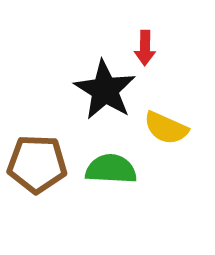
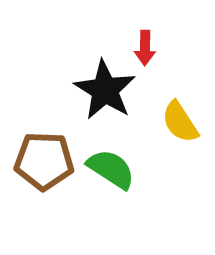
yellow semicircle: moved 14 px right, 6 px up; rotated 33 degrees clockwise
brown pentagon: moved 7 px right, 3 px up
green semicircle: rotated 30 degrees clockwise
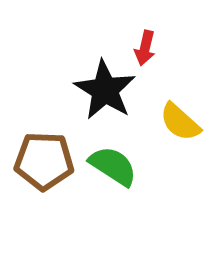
red arrow: rotated 12 degrees clockwise
yellow semicircle: rotated 15 degrees counterclockwise
green semicircle: moved 2 px right, 3 px up
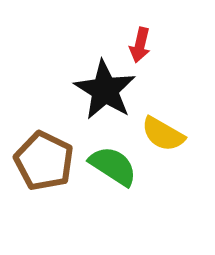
red arrow: moved 5 px left, 3 px up
yellow semicircle: moved 17 px left, 12 px down; rotated 12 degrees counterclockwise
brown pentagon: rotated 24 degrees clockwise
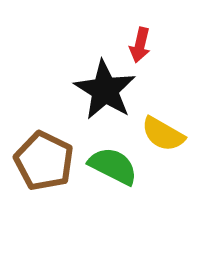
green semicircle: rotated 6 degrees counterclockwise
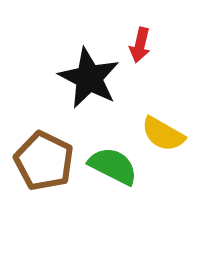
black star: moved 16 px left, 12 px up; rotated 4 degrees counterclockwise
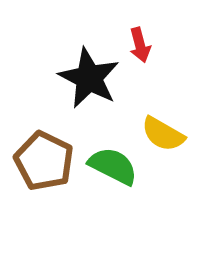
red arrow: rotated 28 degrees counterclockwise
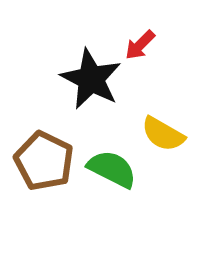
red arrow: rotated 60 degrees clockwise
black star: moved 2 px right, 1 px down
green semicircle: moved 1 px left, 3 px down
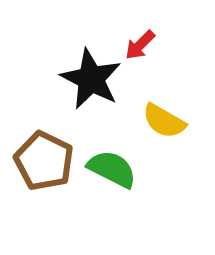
yellow semicircle: moved 1 px right, 13 px up
